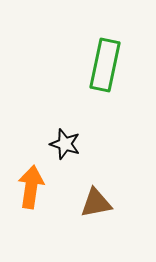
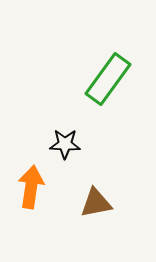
green rectangle: moved 3 px right, 14 px down; rotated 24 degrees clockwise
black star: rotated 16 degrees counterclockwise
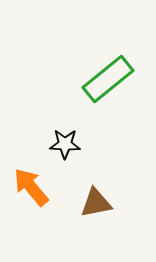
green rectangle: rotated 15 degrees clockwise
orange arrow: rotated 48 degrees counterclockwise
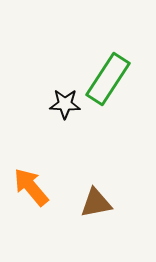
green rectangle: rotated 18 degrees counterclockwise
black star: moved 40 px up
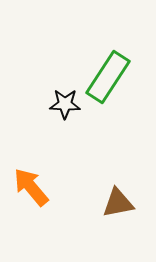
green rectangle: moved 2 px up
brown triangle: moved 22 px right
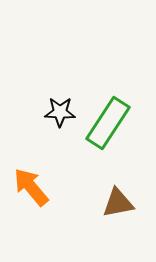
green rectangle: moved 46 px down
black star: moved 5 px left, 8 px down
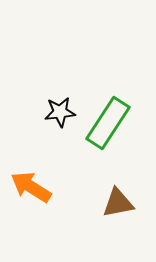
black star: rotated 8 degrees counterclockwise
orange arrow: rotated 18 degrees counterclockwise
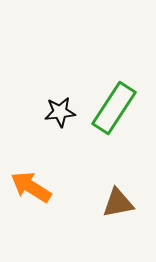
green rectangle: moved 6 px right, 15 px up
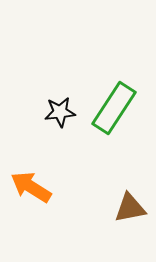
brown triangle: moved 12 px right, 5 px down
